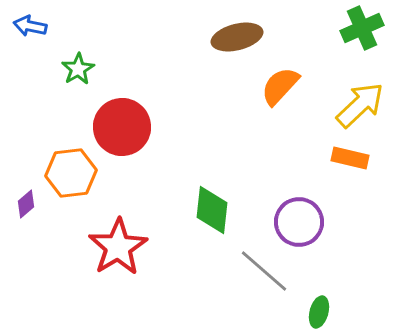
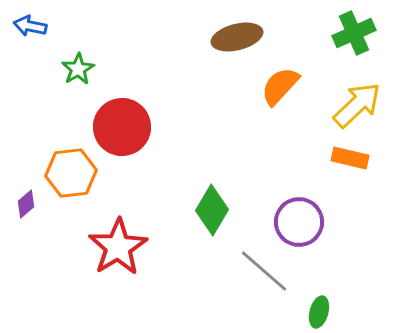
green cross: moved 8 px left, 5 px down
yellow arrow: moved 3 px left
green diamond: rotated 24 degrees clockwise
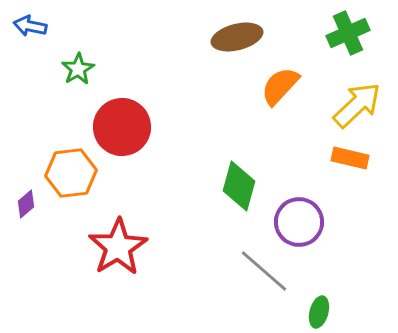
green cross: moved 6 px left
green diamond: moved 27 px right, 24 px up; rotated 15 degrees counterclockwise
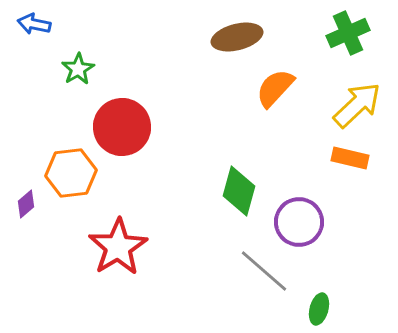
blue arrow: moved 4 px right, 2 px up
orange semicircle: moved 5 px left, 2 px down
green diamond: moved 5 px down
green ellipse: moved 3 px up
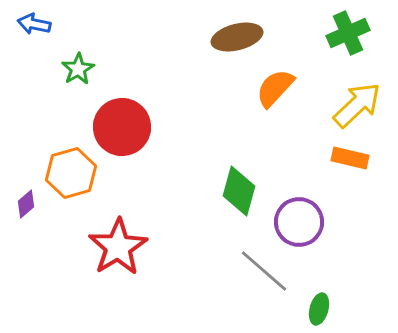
orange hexagon: rotated 9 degrees counterclockwise
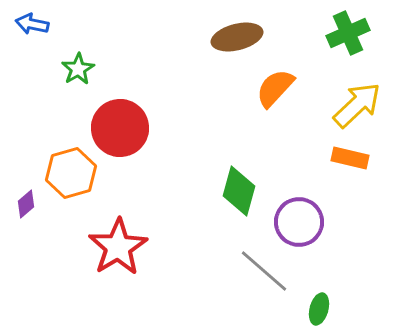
blue arrow: moved 2 px left
red circle: moved 2 px left, 1 px down
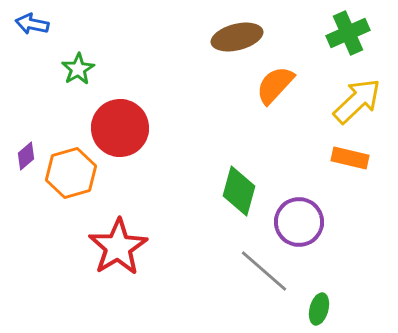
orange semicircle: moved 3 px up
yellow arrow: moved 4 px up
purple diamond: moved 48 px up
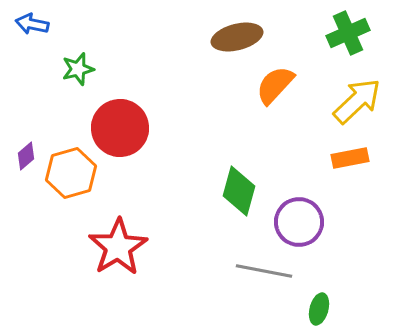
green star: rotated 16 degrees clockwise
orange rectangle: rotated 24 degrees counterclockwise
gray line: rotated 30 degrees counterclockwise
